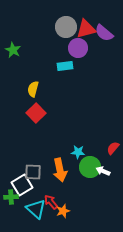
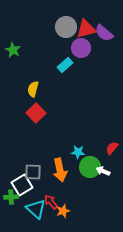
purple circle: moved 3 px right
cyan rectangle: moved 1 px up; rotated 35 degrees counterclockwise
red semicircle: moved 1 px left
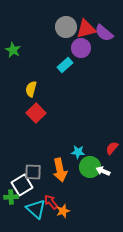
yellow semicircle: moved 2 px left
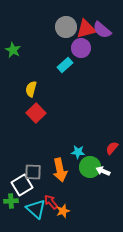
purple semicircle: moved 2 px left, 3 px up
green cross: moved 4 px down
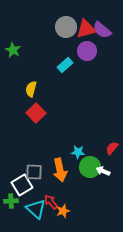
purple circle: moved 6 px right, 3 px down
gray square: moved 1 px right
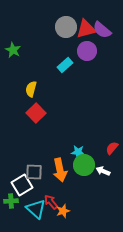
green circle: moved 6 px left, 2 px up
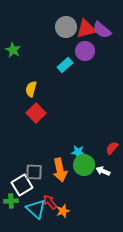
purple circle: moved 2 px left
red arrow: moved 1 px left
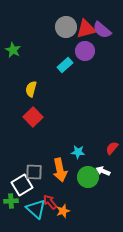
red square: moved 3 px left, 4 px down
green circle: moved 4 px right, 12 px down
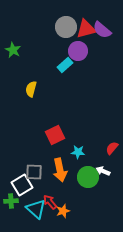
purple circle: moved 7 px left
red square: moved 22 px right, 18 px down; rotated 18 degrees clockwise
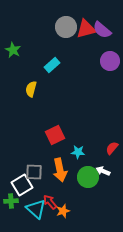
purple circle: moved 32 px right, 10 px down
cyan rectangle: moved 13 px left
